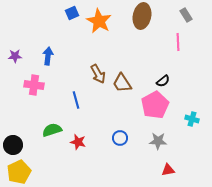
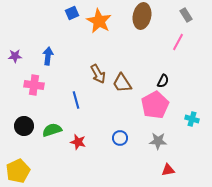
pink line: rotated 30 degrees clockwise
black semicircle: rotated 24 degrees counterclockwise
black circle: moved 11 px right, 19 px up
yellow pentagon: moved 1 px left, 1 px up
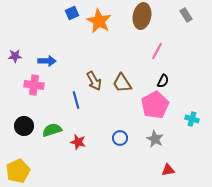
pink line: moved 21 px left, 9 px down
blue arrow: moved 1 px left, 5 px down; rotated 84 degrees clockwise
brown arrow: moved 4 px left, 7 px down
gray star: moved 3 px left, 2 px up; rotated 24 degrees clockwise
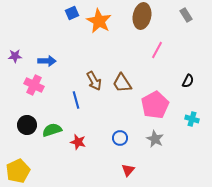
pink line: moved 1 px up
black semicircle: moved 25 px right
pink cross: rotated 18 degrees clockwise
black circle: moved 3 px right, 1 px up
red triangle: moved 40 px left; rotated 40 degrees counterclockwise
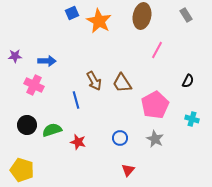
yellow pentagon: moved 4 px right, 1 px up; rotated 30 degrees counterclockwise
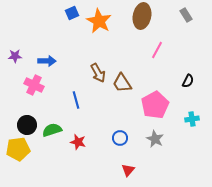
brown arrow: moved 4 px right, 8 px up
cyan cross: rotated 24 degrees counterclockwise
yellow pentagon: moved 4 px left, 21 px up; rotated 25 degrees counterclockwise
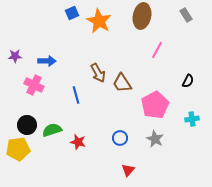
blue line: moved 5 px up
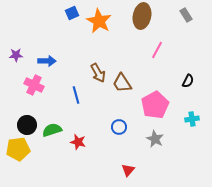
purple star: moved 1 px right, 1 px up
blue circle: moved 1 px left, 11 px up
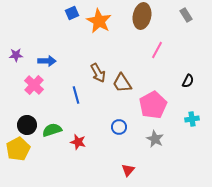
pink cross: rotated 18 degrees clockwise
pink pentagon: moved 2 px left
yellow pentagon: rotated 20 degrees counterclockwise
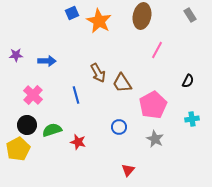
gray rectangle: moved 4 px right
pink cross: moved 1 px left, 10 px down
